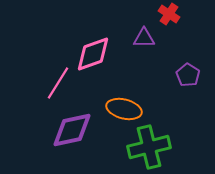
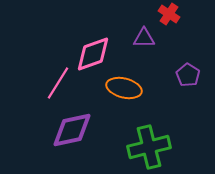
orange ellipse: moved 21 px up
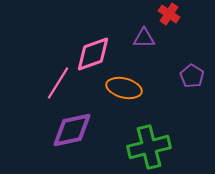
purple pentagon: moved 4 px right, 1 px down
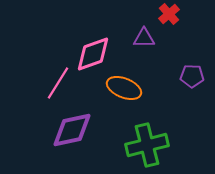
red cross: rotated 15 degrees clockwise
purple pentagon: rotated 30 degrees counterclockwise
orange ellipse: rotated 8 degrees clockwise
green cross: moved 2 px left, 2 px up
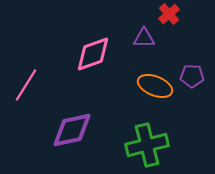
pink line: moved 32 px left, 2 px down
orange ellipse: moved 31 px right, 2 px up
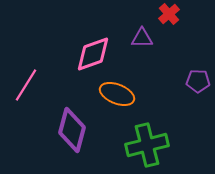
purple triangle: moved 2 px left
purple pentagon: moved 6 px right, 5 px down
orange ellipse: moved 38 px left, 8 px down
purple diamond: rotated 63 degrees counterclockwise
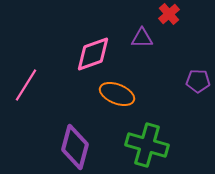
purple diamond: moved 3 px right, 17 px down
green cross: rotated 30 degrees clockwise
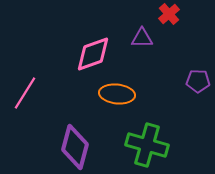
pink line: moved 1 px left, 8 px down
orange ellipse: rotated 16 degrees counterclockwise
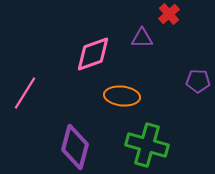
orange ellipse: moved 5 px right, 2 px down
